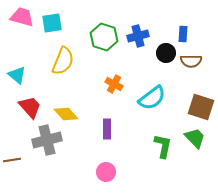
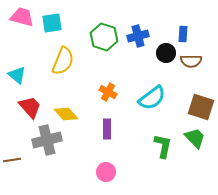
orange cross: moved 6 px left, 8 px down
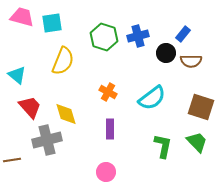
blue rectangle: rotated 35 degrees clockwise
yellow diamond: rotated 25 degrees clockwise
purple rectangle: moved 3 px right
green trapezoid: moved 2 px right, 4 px down
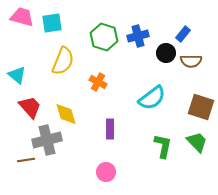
orange cross: moved 10 px left, 10 px up
brown line: moved 14 px right
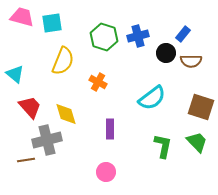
cyan triangle: moved 2 px left, 1 px up
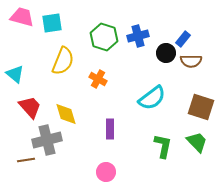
blue rectangle: moved 5 px down
orange cross: moved 3 px up
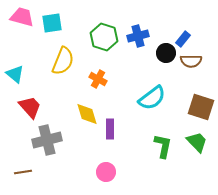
yellow diamond: moved 21 px right
brown line: moved 3 px left, 12 px down
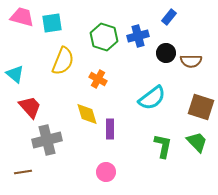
blue rectangle: moved 14 px left, 22 px up
